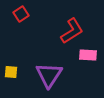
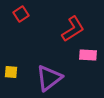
red L-shape: moved 1 px right, 2 px up
purple triangle: moved 3 px down; rotated 20 degrees clockwise
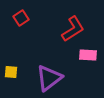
red square: moved 4 px down
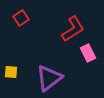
pink rectangle: moved 2 px up; rotated 60 degrees clockwise
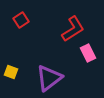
red square: moved 2 px down
yellow square: rotated 16 degrees clockwise
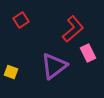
red L-shape: rotated 8 degrees counterclockwise
purple triangle: moved 5 px right, 12 px up
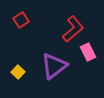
pink rectangle: moved 1 px up
yellow square: moved 7 px right; rotated 24 degrees clockwise
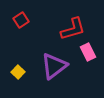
red L-shape: rotated 24 degrees clockwise
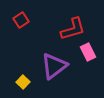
yellow square: moved 5 px right, 10 px down
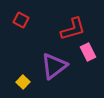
red square: rotated 28 degrees counterclockwise
